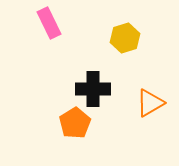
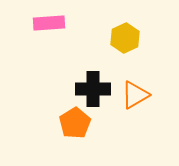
pink rectangle: rotated 68 degrees counterclockwise
yellow hexagon: rotated 8 degrees counterclockwise
orange triangle: moved 15 px left, 8 px up
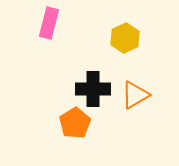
pink rectangle: rotated 72 degrees counterclockwise
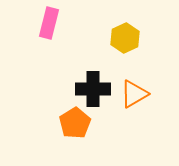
orange triangle: moved 1 px left, 1 px up
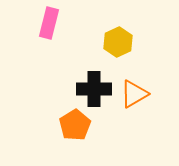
yellow hexagon: moved 7 px left, 4 px down
black cross: moved 1 px right
orange pentagon: moved 2 px down
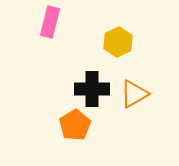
pink rectangle: moved 1 px right, 1 px up
black cross: moved 2 px left
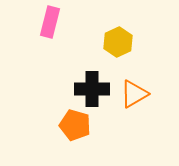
orange pentagon: rotated 24 degrees counterclockwise
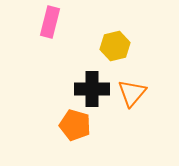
yellow hexagon: moved 3 px left, 4 px down; rotated 12 degrees clockwise
orange triangle: moved 2 px left, 1 px up; rotated 20 degrees counterclockwise
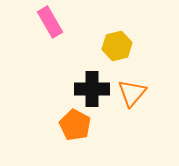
pink rectangle: rotated 44 degrees counterclockwise
yellow hexagon: moved 2 px right
orange pentagon: rotated 12 degrees clockwise
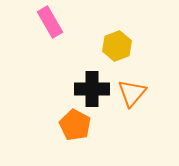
yellow hexagon: rotated 8 degrees counterclockwise
